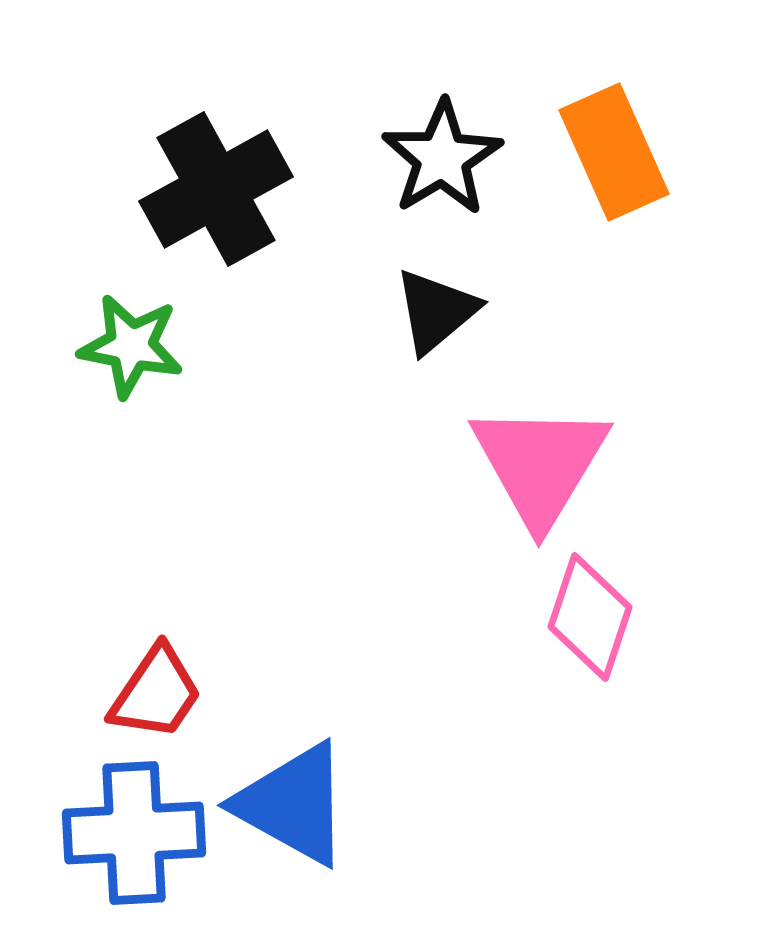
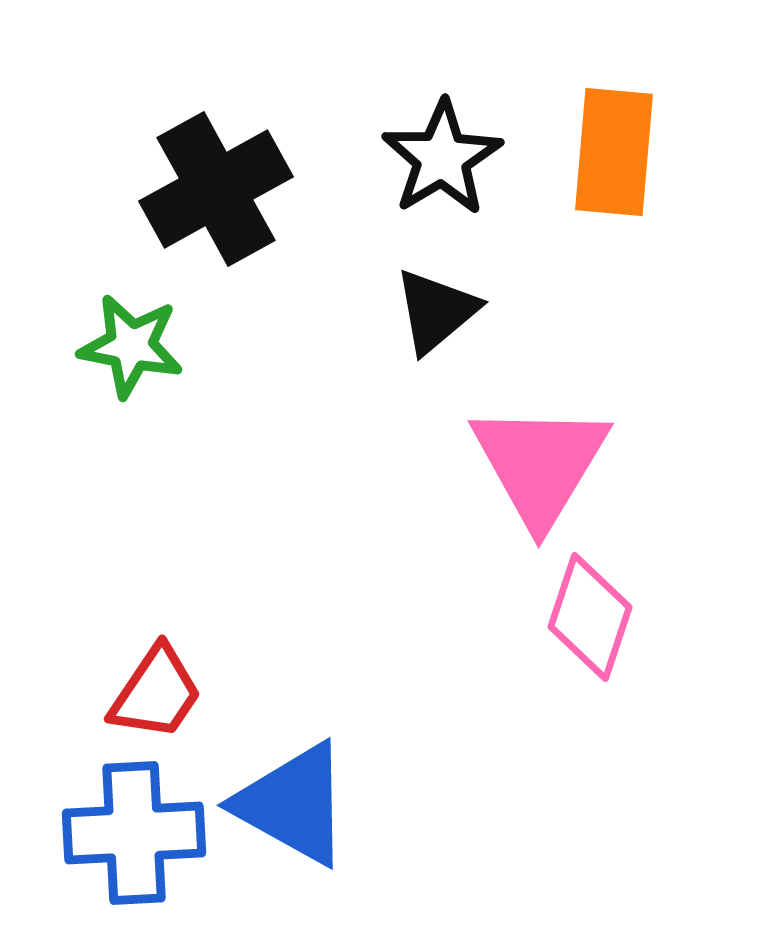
orange rectangle: rotated 29 degrees clockwise
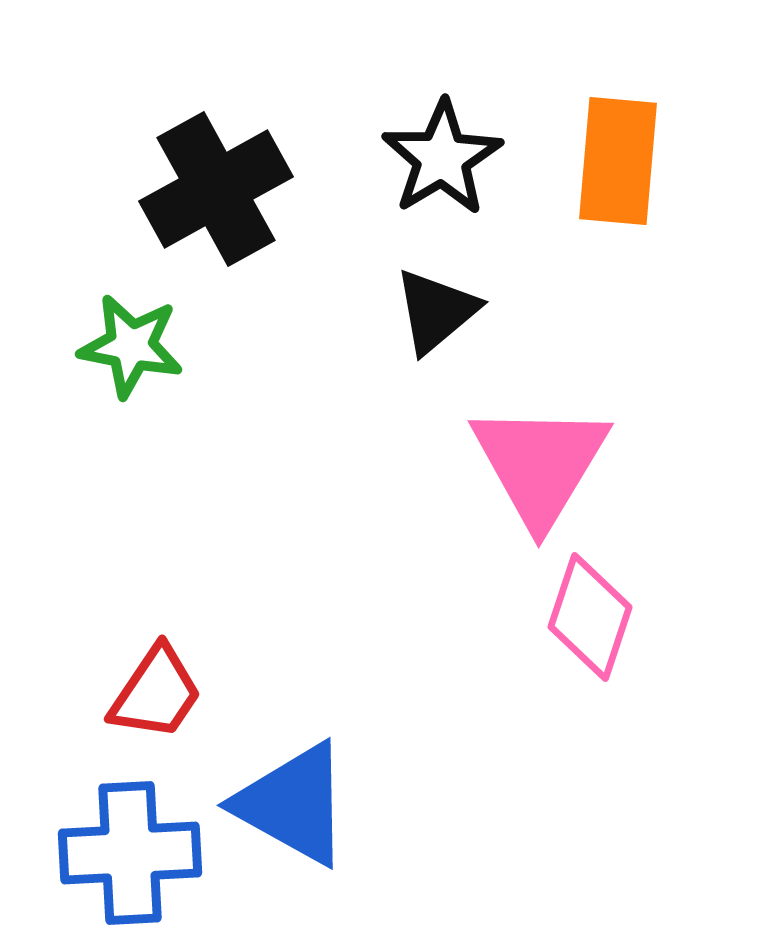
orange rectangle: moved 4 px right, 9 px down
blue cross: moved 4 px left, 20 px down
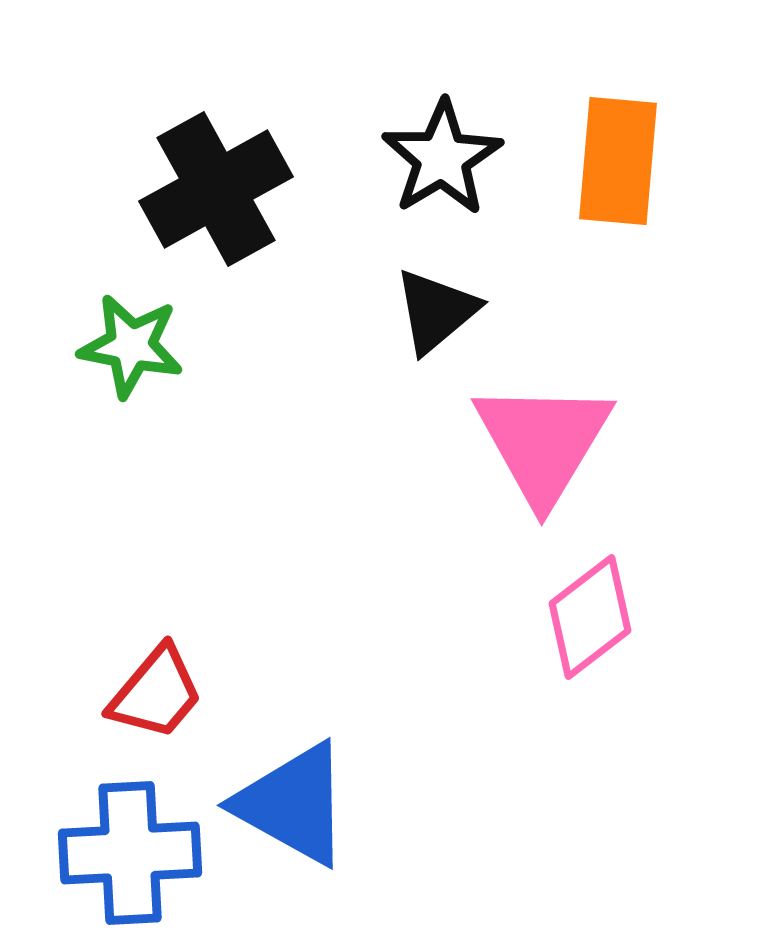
pink triangle: moved 3 px right, 22 px up
pink diamond: rotated 34 degrees clockwise
red trapezoid: rotated 6 degrees clockwise
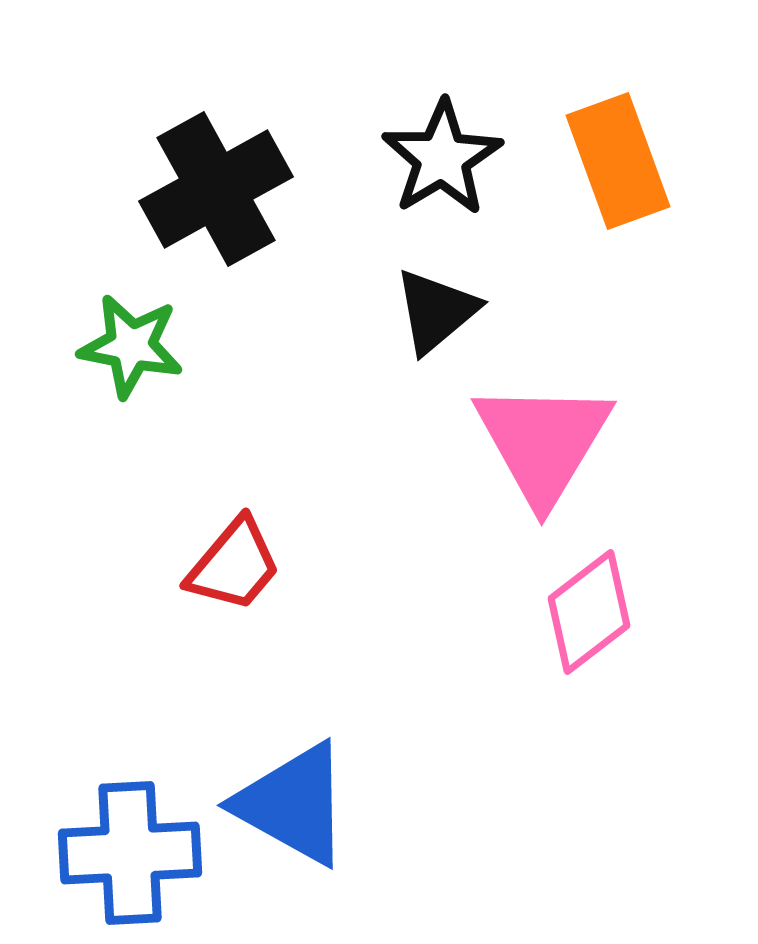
orange rectangle: rotated 25 degrees counterclockwise
pink diamond: moved 1 px left, 5 px up
red trapezoid: moved 78 px right, 128 px up
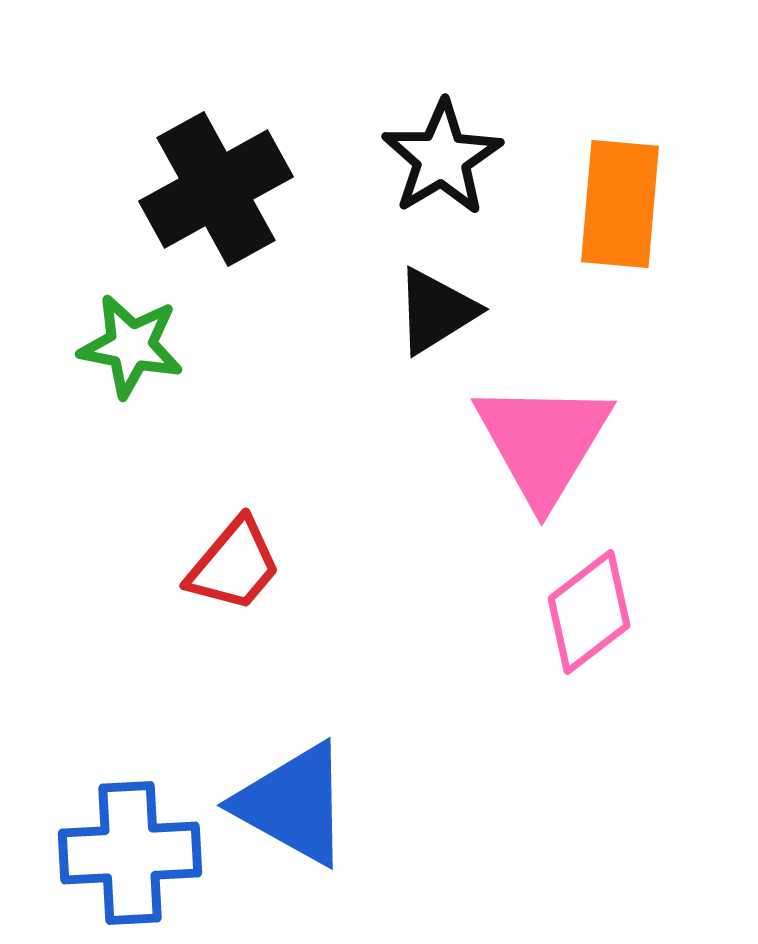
orange rectangle: moved 2 px right, 43 px down; rotated 25 degrees clockwise
black triangle: rotated 8 degrees clockwise
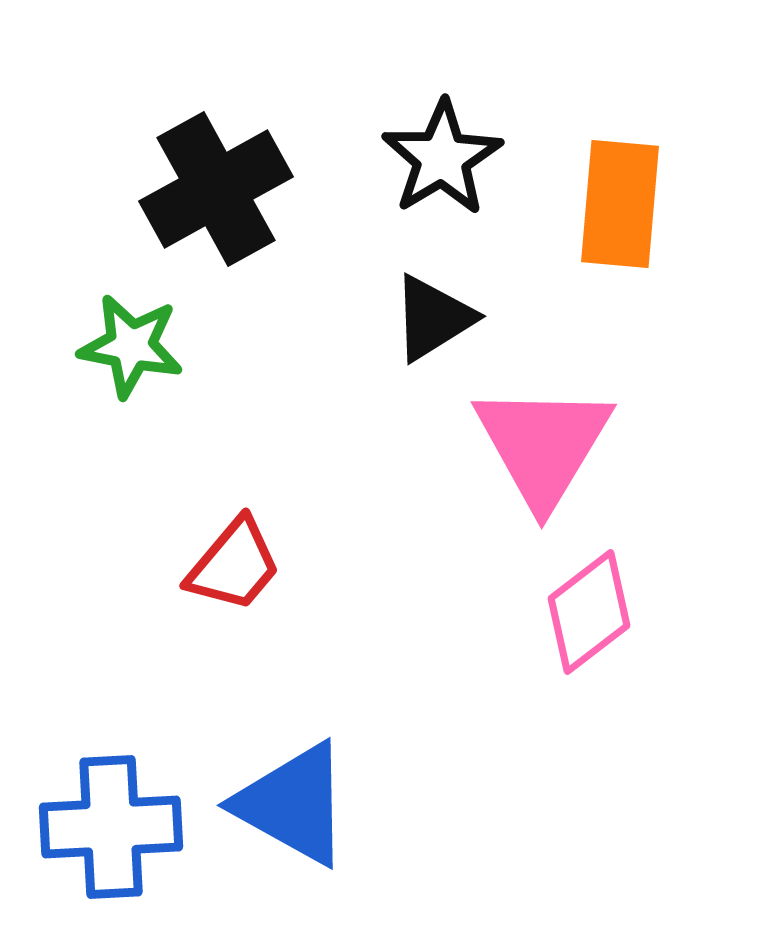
black triangle: moved 3 px left, 7 px down
pink triangle: moved 3 px down
blue cross: moved 19 px left, 26 px up
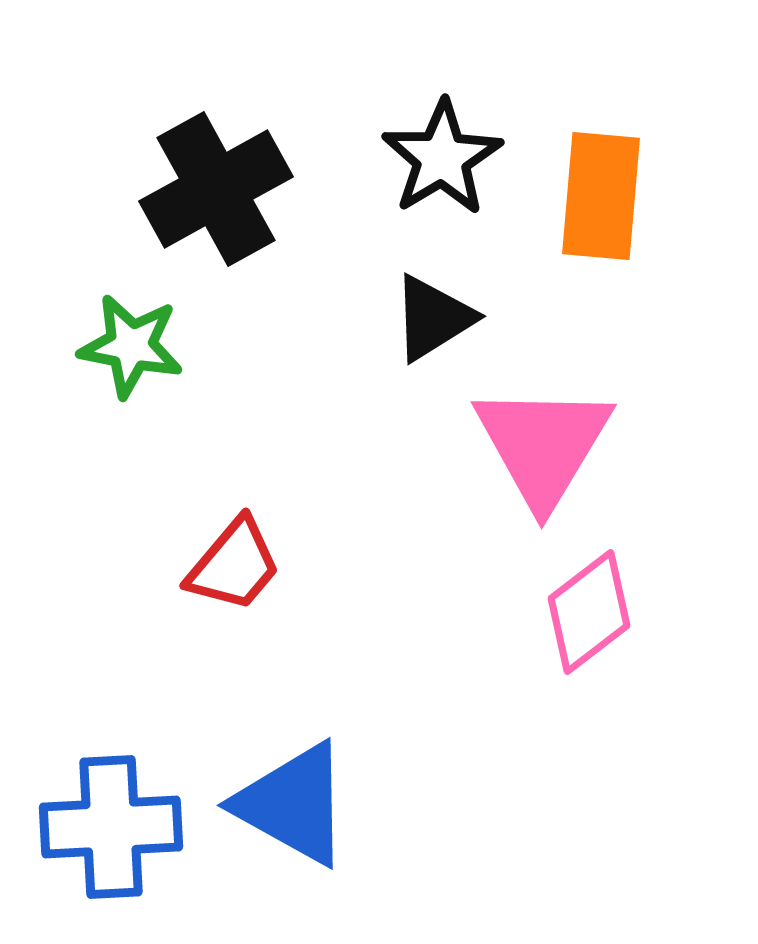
orange rectangle: moved 19 px left, 8 px up
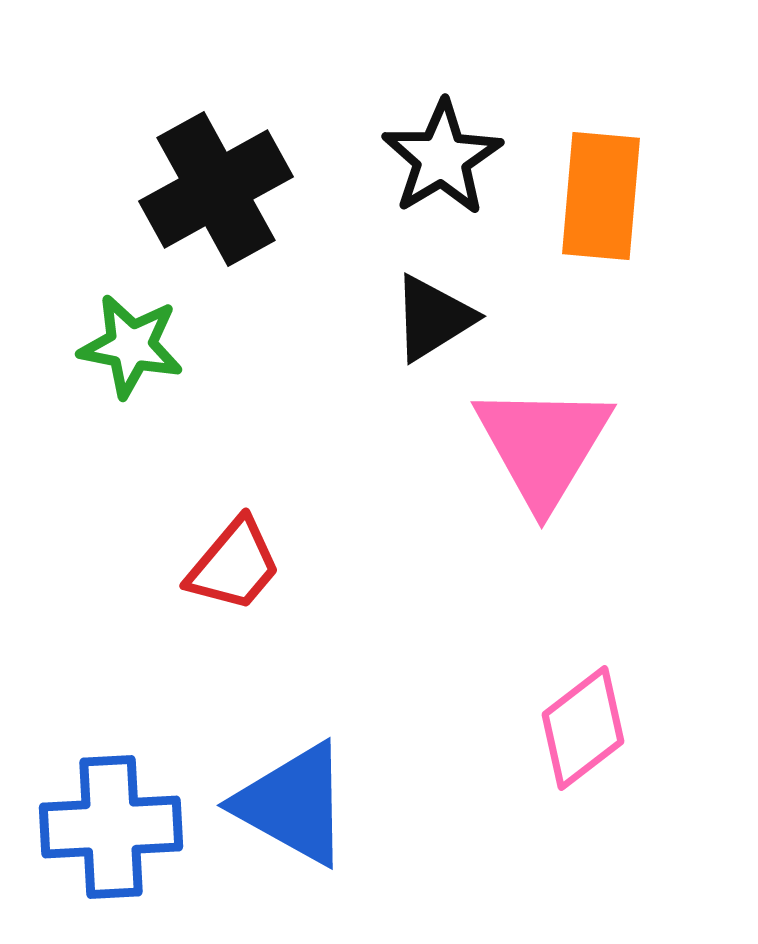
pink diamond: moved 6 px left, 116 px down
